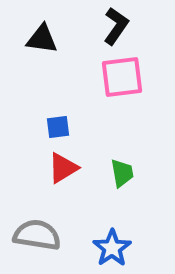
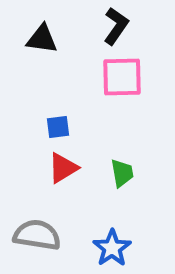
pink square: rotated 6 degrees clockwise
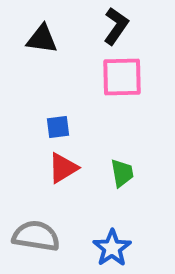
gray semicircle: moved 1 px left, 1 px down
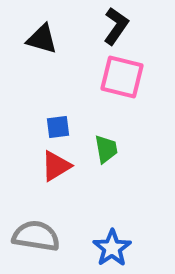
black triangle: rotated 8 degrees clockwise
pink square: rotated 15 degrees clockwise
red triangle: moved 7 px left, 2 px up
green trapezoid: moved 16 px left, 24 px up
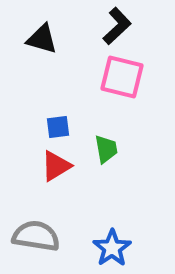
black L-shape: moved 1 px right; rotated 12 degrees clockwise
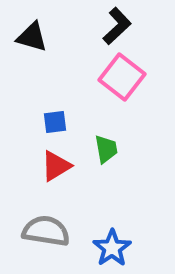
black triangle: moved 10 px left, 2 px up
pink square: rotated 24 degrees clockwise
blue square: moved 3 px left, 5 px up
gray semicircle: moved 10 px right, 5 px up
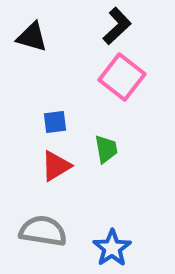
gray semicircle: moved 3 px left
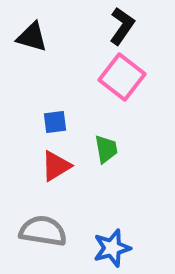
black L-shape: moved 5 px right; rotated 12 degrees counterclockwise
blue star: rotated 18 degrees clockwise
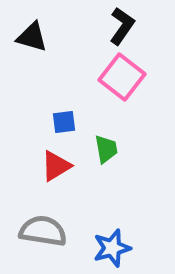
blue square: moved 9 px right
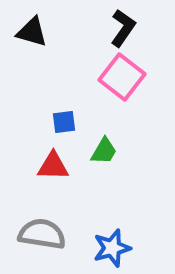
black L-shape: moved 1 px right, 2 px down
black triangle: moved 5 px up
green trapezoid: moved 2 px left, 2 px down; rotated 40 degrees clockwise
red triangle: moved 3 px left; rotated 32 degrees clockwise
gray semicircle: moved 1 px left, 3 px down
